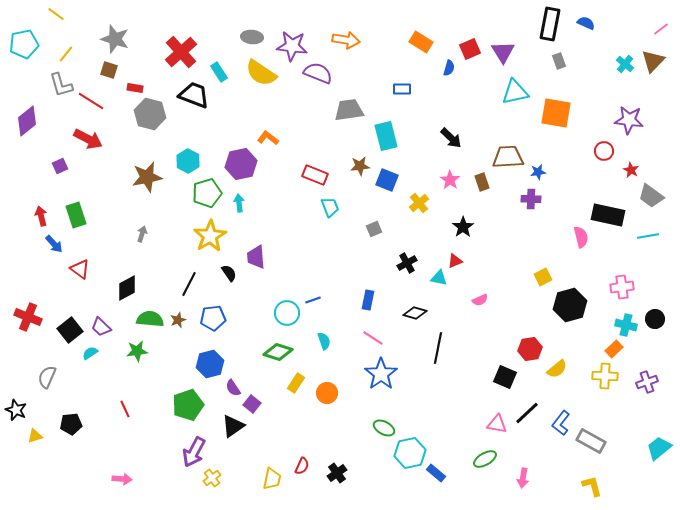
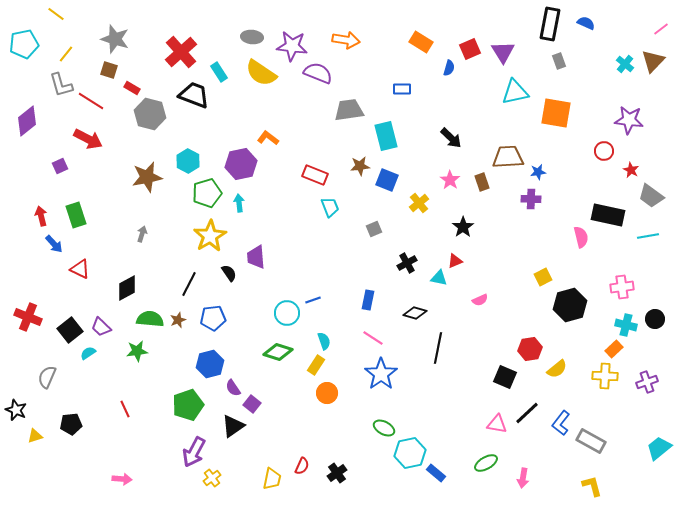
red rectangle at (135, 88): moved 3 px left; rotated 21 degrees clockwise
red triangle at (80, 269): rotated 10 degrees counterclockwise
cyan semicircle at (90, 353): moved 2 px left
yellow rectangle at (296, 383): moved 20 px right, 18 px up
green ellipse at (485, 459): moved 1 px right, 4 px down
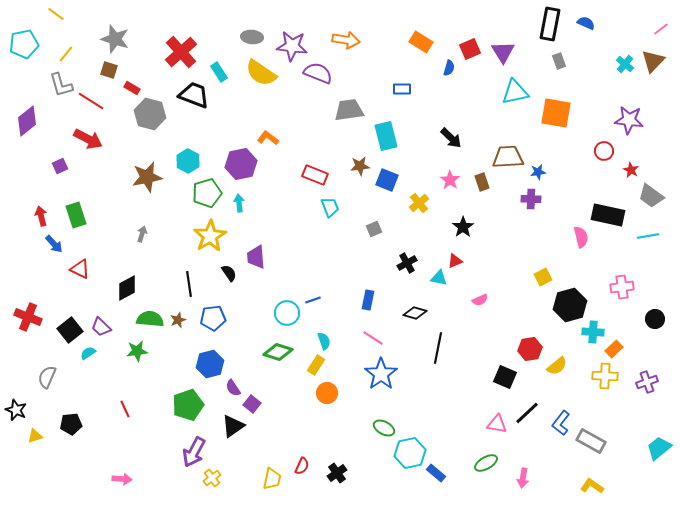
black line at (189, 284): rotated 35 degrees counterclockwise
cyan cross at (626, 325): moved 33 px left, 7 px down; rotated 10 degrees counterclockwise
yellow semicircle at (557, 369): moved 3 px up
yellow L-shape at (592, 486): rotated 40 degrees counterclockwise
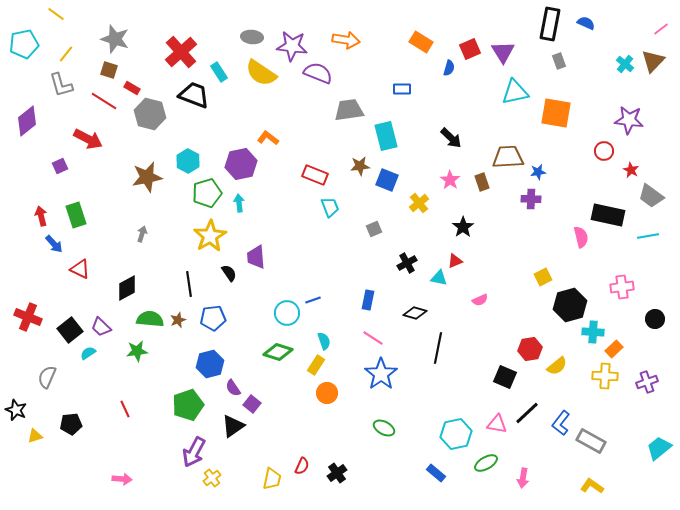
red line at (91, 101): moved 13 px right
cyan hexagon at (410, 453): moved 46 px right, 19 px up
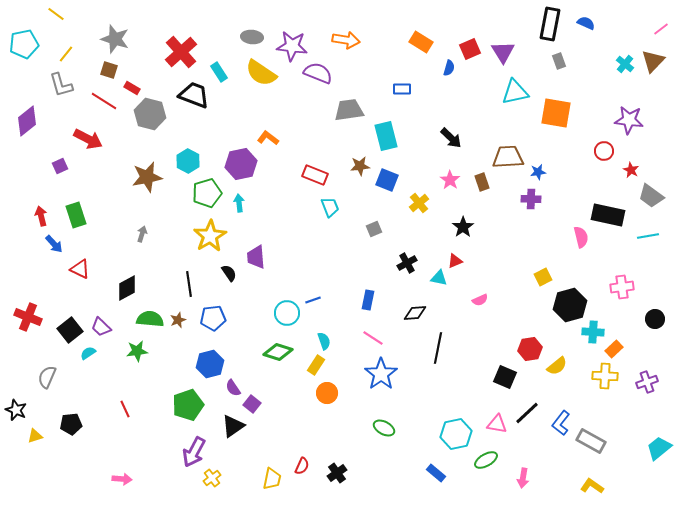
black diamond at (415, 313): rotated 20 degrees counterclockwise
green ellipse at (486, 463): moved 3 px up
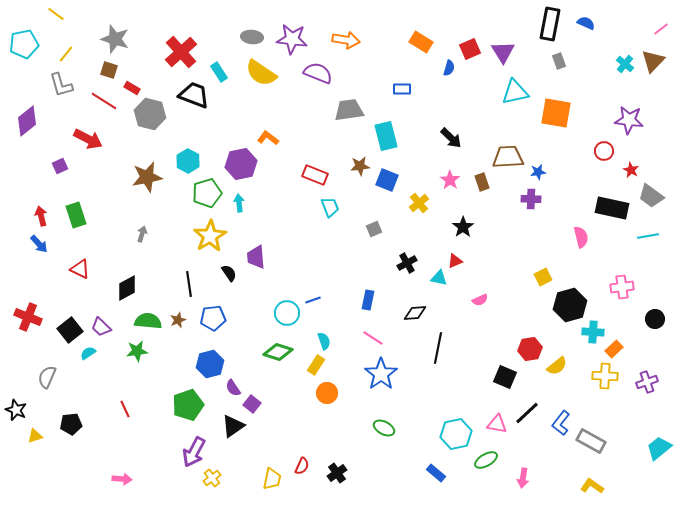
purple star at (292, 46): moved 7 px up
black rectangle at (608, 215): moved 4 px right, 7 px up
blue arrow at (54, 244): moved 15 px left
green semicircle at (150, 319): moved 2 px left, 2 px down
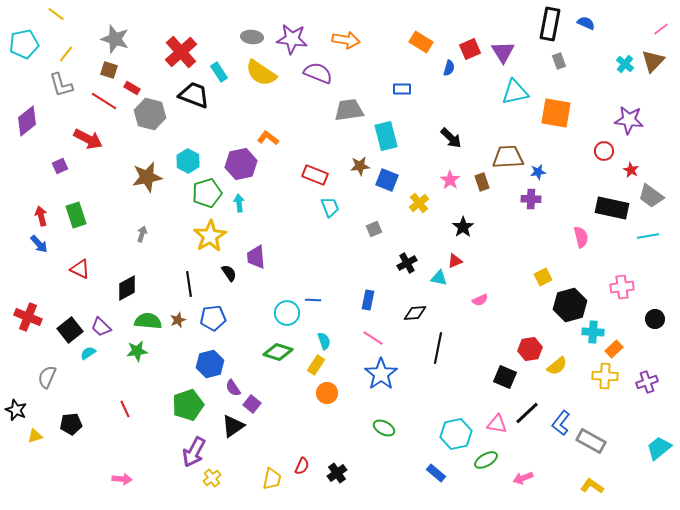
blue line at (313, 300): rotated 21 degrees clockwise
pink arrow at (523, 478): rotated 60 degrees clockwise
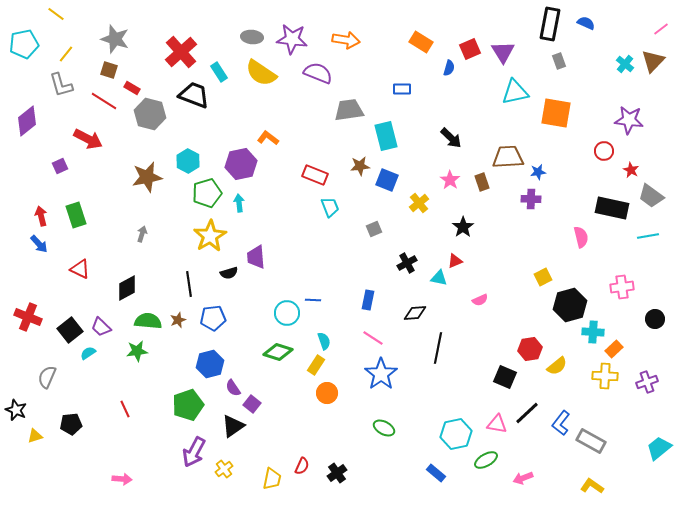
black semicircle at (229, 273): rotated 108 degrees clockwise
yellow cross at (212, 478): moved 12 px right, 9 px up
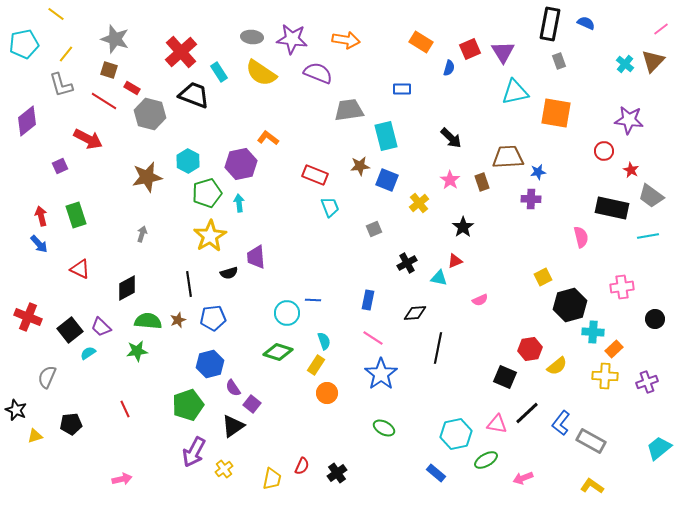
pink arrow at (122, 479): rotated 18 degrees counterclockwise
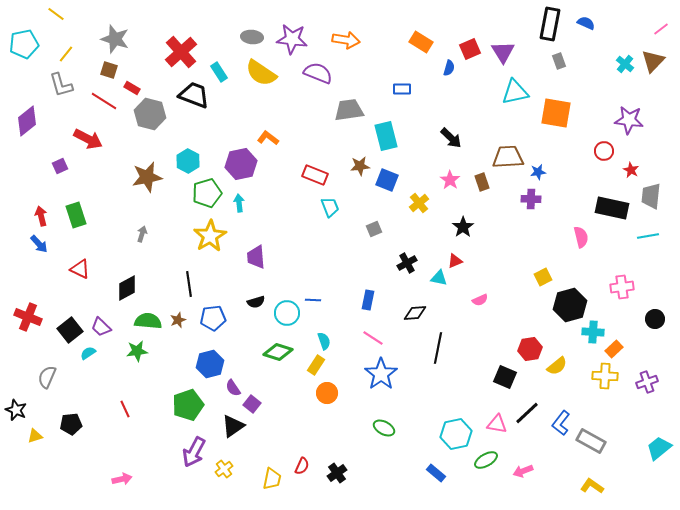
gray trapezoid at (651, 196): rotated 60 degrees clockwise
black semicircle at (229, 273): moved 27 px right, 29 px down
pink arrow at (523, 478): moved 7 px up
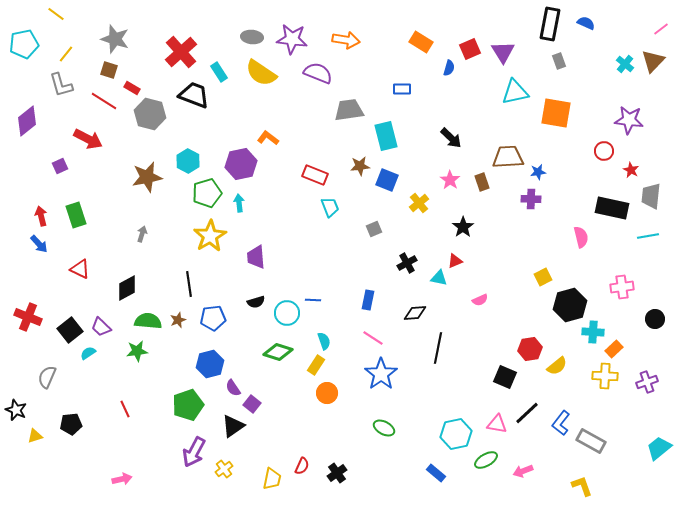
yellow L-shape at (592, 486): moved 10 px left; rotated 35 degrees clockwise
